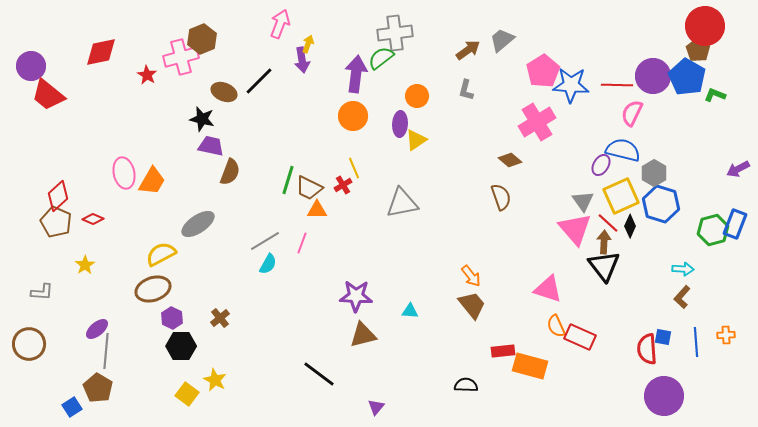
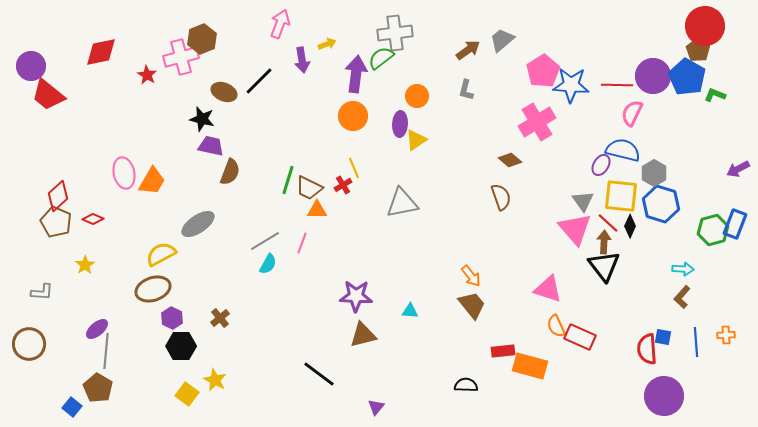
yellow arrow at (308, 44): moved 19 px right; rotated 48 degrees clockwise
yellow square at (621, 196): rotated 30 degrees clockwise
blue square at (72, 407): rotated 18 degrees counterclockwise
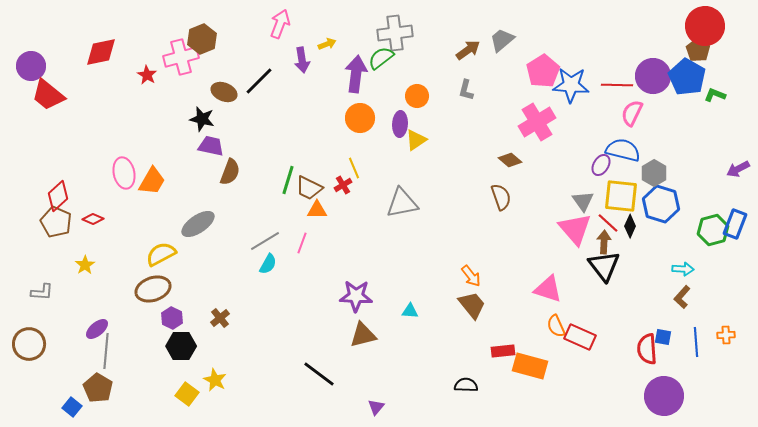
orange circle at (353, 116): moved 7 px right, 2 px down
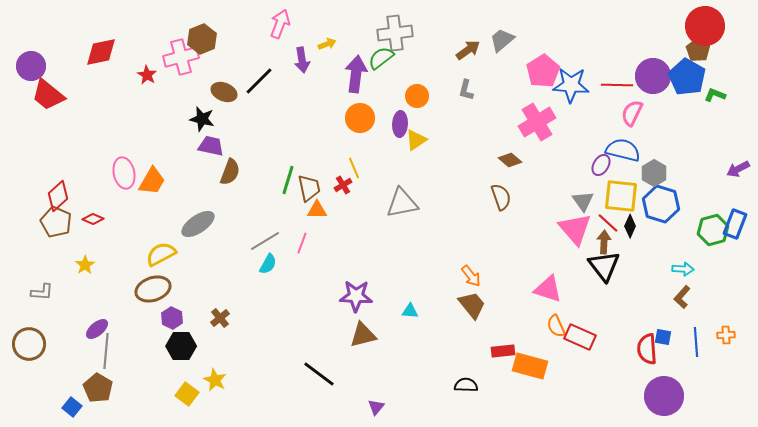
brown trapezoid at (309, 188): rotated 128 degrees counterclockwise
